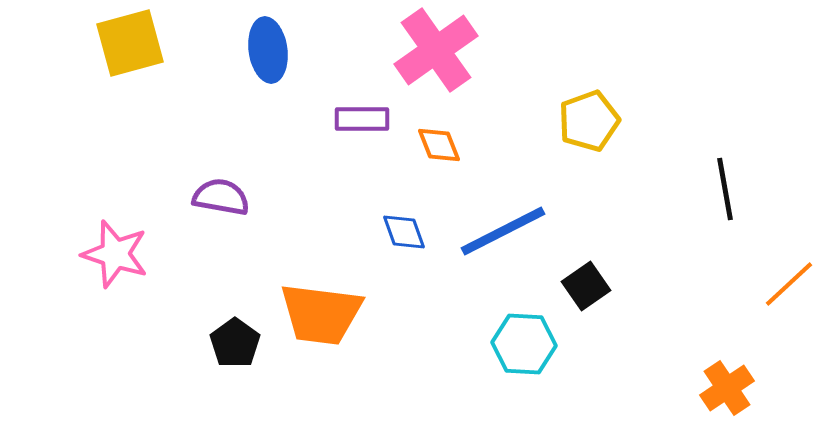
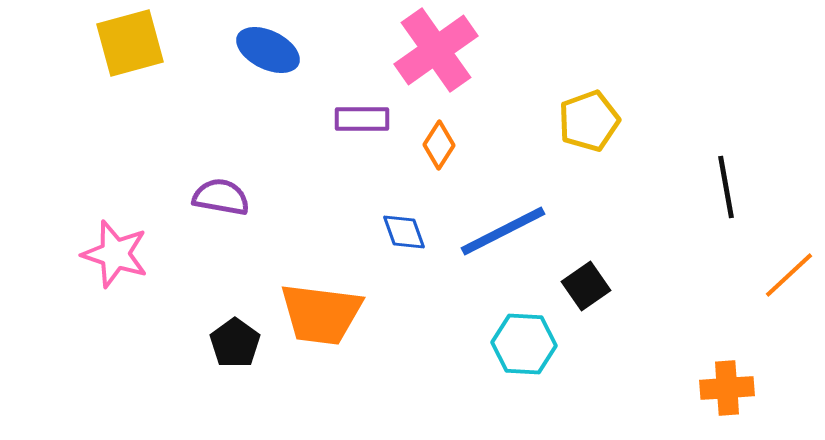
blue ellipse: rotated 56 degrees counterclockwise
orange diamond: rotated 54 degrees clockwise
black line: moved 1 px right, 2 px up
orange line: moved 9 px up
orange cross: rotated 30 degrees clockwise
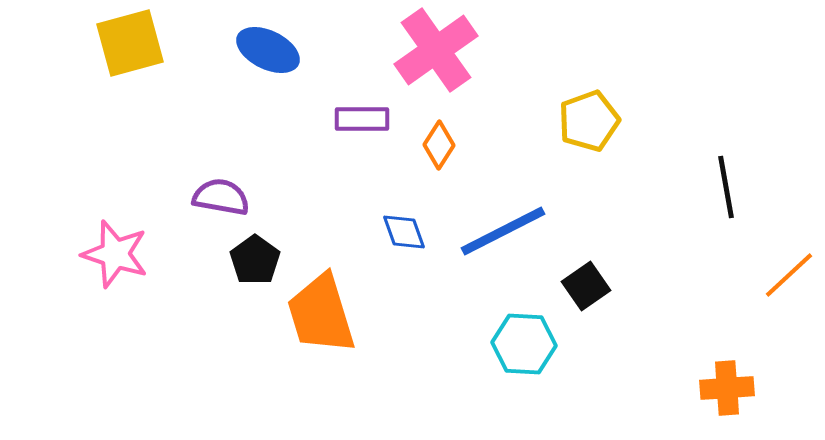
orange trapezoid: rotated 66 degrees clockwise
black pentagon: moved 20 px right, 83 px up
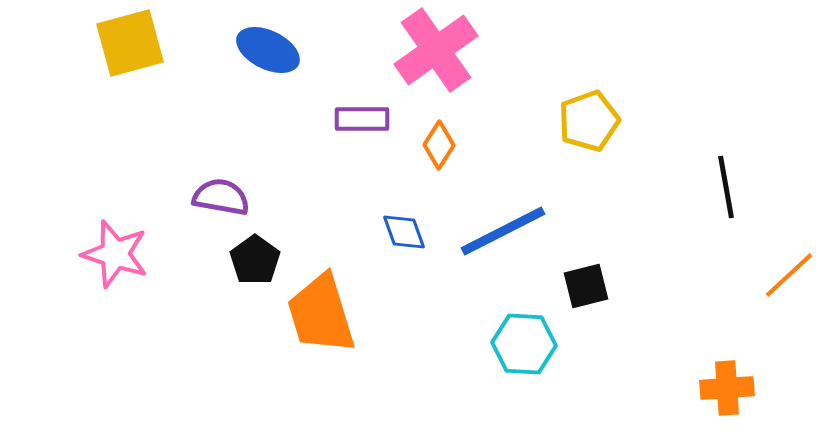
black square: rotated 21 degrees clockwise
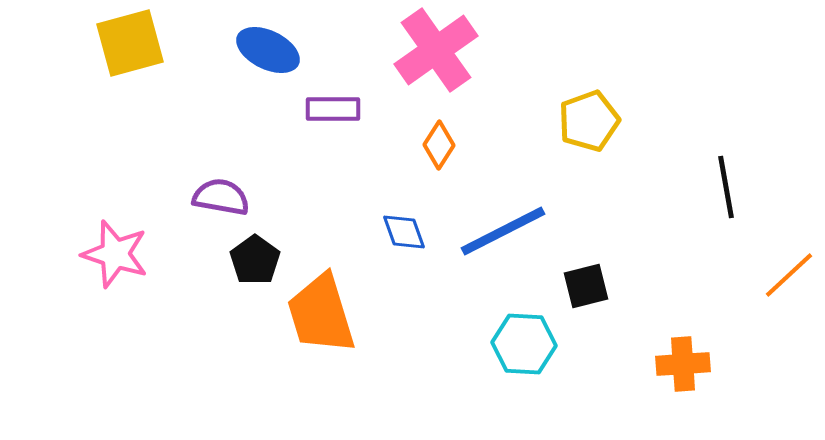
purple rectangle: moved 29 px left, 10 px up
orange cross: moved 44 px left, 24 px up
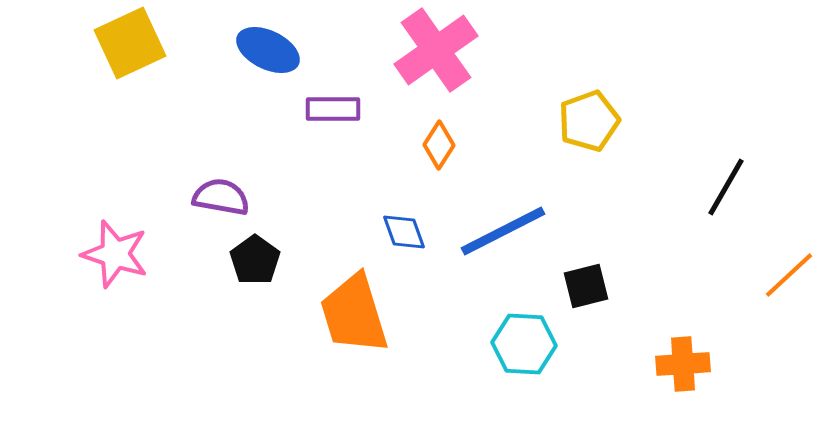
yellow square: rotated 10 degrees counterclockwise
black line: rotated 40 degrees clockwise
orange trapezoid: moved 33 px right
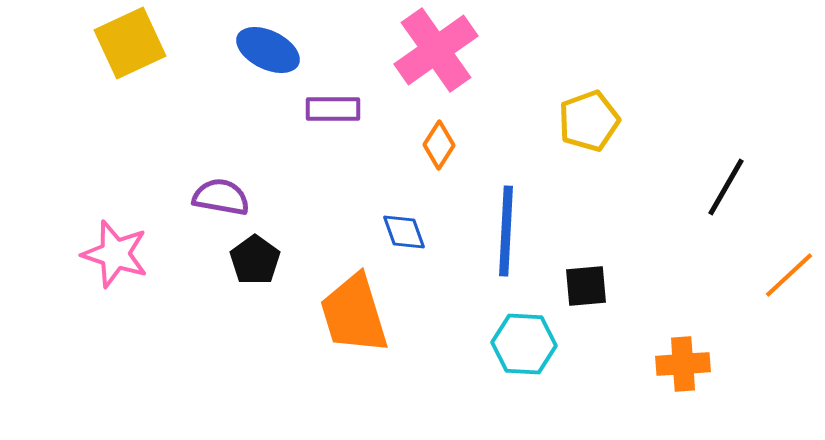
blue line: moved 3 px right; rotated 60 degrees counterclockwise
black square: rotated 9 degrees clockwise
